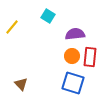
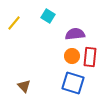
yellow line: moved 2 px right, 4 px up
brown triangle: moved 3 px right, 2 px down
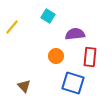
yellow line: moved 2 px left, 4 px down
orange circle: moved 16 px left
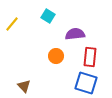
yellow line: moved 3 px up
blue square: moved 13 px right
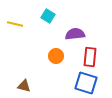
yellow line: moved 3 px right; rotated 63 degrees clockwise
brown triangle: rotated 32 degrees counterclockwise
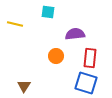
cyan square: moved 4 px up; rotated 24 degrees counterclockwise
red rectangle: moved 1 px down
brown triangle: rotated 48 degrees clockwise
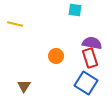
cyan square: moved 27 px right, 2 px up
purple semicircle: moved 17 px right, 9 px down; rotated 18 degrees clockwise
red rectangle: rotated 24 degrees counterclockwise
blue square: rotated 15 degrees clockwise
